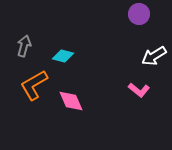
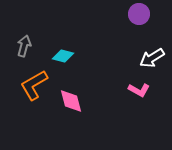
white arrow: moved 2 px left, 2 px down
pink L-shape: rotated 10 degrees counterclockwise
pink diamond: rotated 8 degrees clockwise
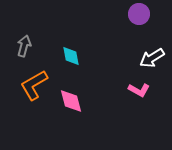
cyan diamond: moved 8 px right; rotated 65 degrees clockwise
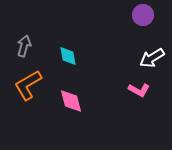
purple circle: moved 4 px right, 1 px down
cyan diamond: moved 3 px left
orange L-shape: moved 6 px left
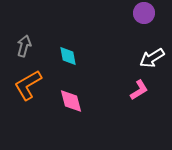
purple circle: moved 1 px right, 2 px up
pink L-shape: rotated 60 degrees counterclockwise
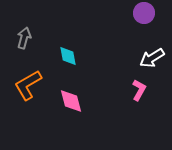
gray arrow: moved 8 px up
pink L-shape: rotated 30 degrees counterclockwise
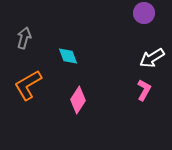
cyan diamond: rotated 10 degrees counterclockwise
pink L-shape: moved 5 px right
pink diamond: moved 7 px right, 1 px up; rotated 48 degrees clockwise
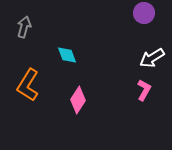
gray arrow: moved 11 px up
cyan diamond: moved 1 px left, 1 px up
orange L-shape: rotated 28 degrees counterclockwise
